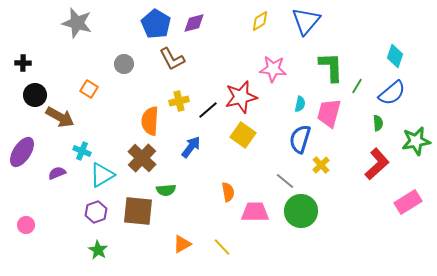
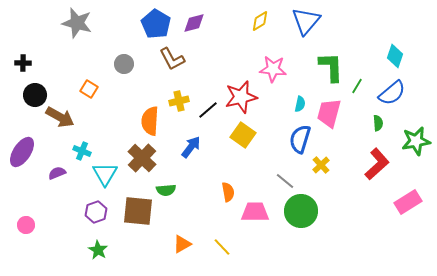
cyan triangle at (102, 175): moved 3 px right, 1 px up; rotated 28 degrees counterclockwise
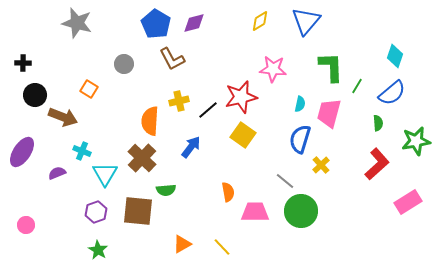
brown arrow at (60, 117): moved 3 px right; rotated 8 degrees counterclockwise
